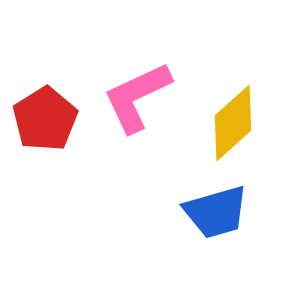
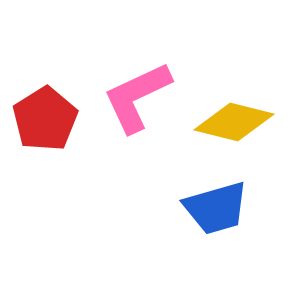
yellow diamond: moved 1 px right, 1 px up; rotated 56 degrees clockwise
blue trapezoid: moved 4 px up
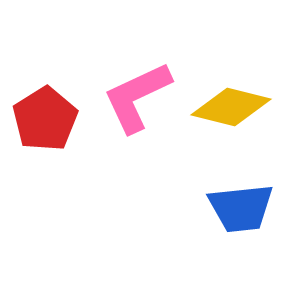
yellow diamond: moved 3 px left, 15 px up
blue trapezoid: moved 25 px right; rotated 10 degrees clockwise
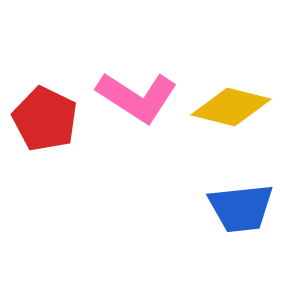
pink L-shape: rotated 122 degrees counterclockwise
red pentagon: rotated 14 degrees counterclockwise
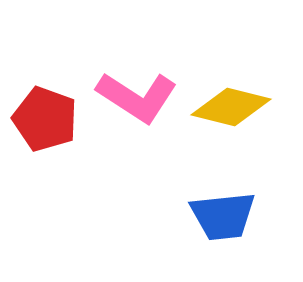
red pentagon: rotated 6 degrees counterclockwise
blue trapezoid: moved 18 px left, 8 px down
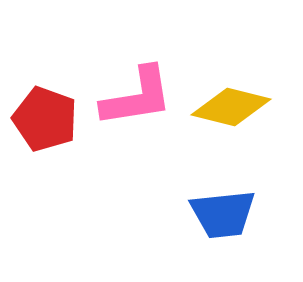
pink L-shape: rotated 42 degrees counterclockwise
blue trapezoid: moved 2 px up
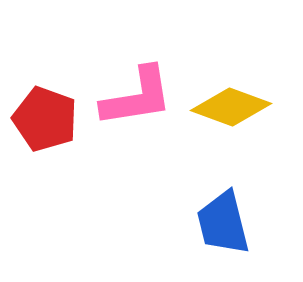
yellow diamond: rotated 6 degrees clockwise
blue trapezoid: moved 9 px down; rotated 82 degrees clockwise
